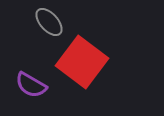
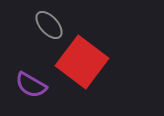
gray ellipse: moved 3 px down
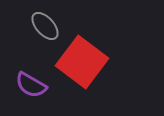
gray ellipse: moved 4 px left, 1 px down
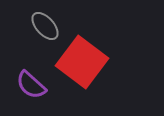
purple semicircle: rotated 12 degrees clockwise
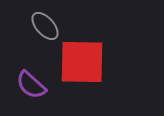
red square: rotated 36 degrees counterclockwise
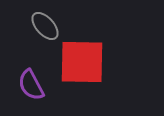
purple semicircle: rotated 20 degrees clockwise
